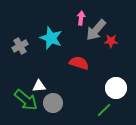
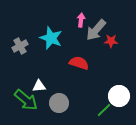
pink arrow: moved 2 px down
white circle: moved 3 px right, 8 px down
gray circle: moved 6 px right
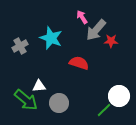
pink arrow: moved 1 px right, 3 px up; rotated 40 degrees counterclockwise
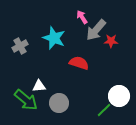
cyan star: moved 3 px right
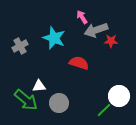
gray arrow: rotated 30 degrees clockwise
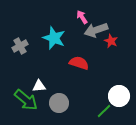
red star: rotated 24 degrees clockwise
green line: moved 1 px down
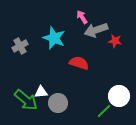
red star: moved 4 px right; rotated 16 degrees counterclockwise
white triangle: moved 2 px right, 6 px down
gray circle: moved 1 px left
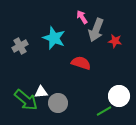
gray arrow: rotated 50 degrees counterclockwise
red semicircle: moved 2 px right
green line: rotated 14 degrees clockwise
